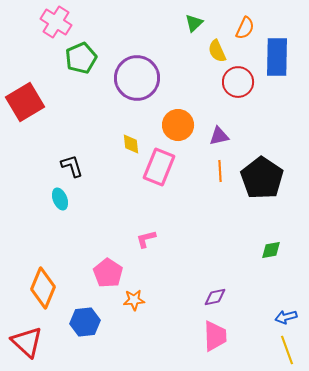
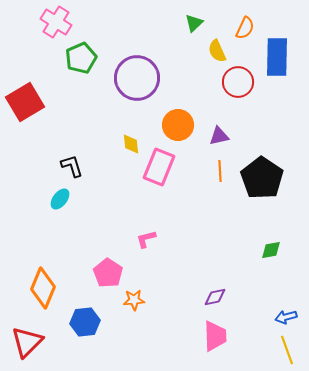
cyan ellipse: rotated 60 degrees clockwise
red triangle: rotated 32 degrees clockwise
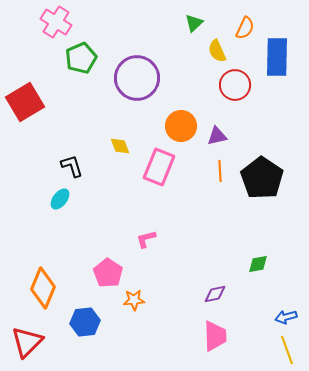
red circle: moved 3 px left, 3 px down
orange circle: moved 3 px right, 1 px down
purple triangle: moved 2 px left
yellow diamond: moved 11 px left, 2 px down; rotated 15 degrees counterclockwise
green diamond: moved 13 px left, 14 px down
purple diamond: moved 3 px up
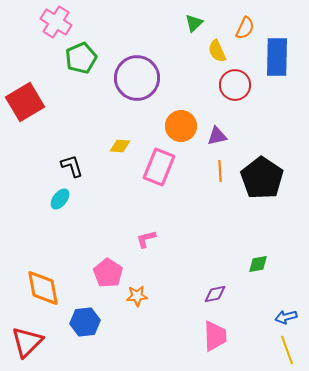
yellow diamond: rotated 65 degrees counterclockwise
orange diamond: rotated 33 degrees counterclockwise
orange star: moved 3 px right, 4 px up
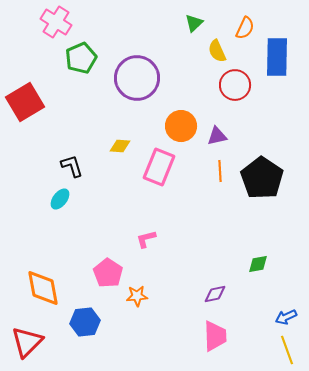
blue arrow: rotated 10 degrees counterclockwise
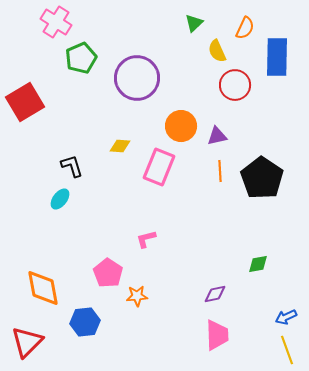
pink trapezoid: moved 2 px right, 1 px up
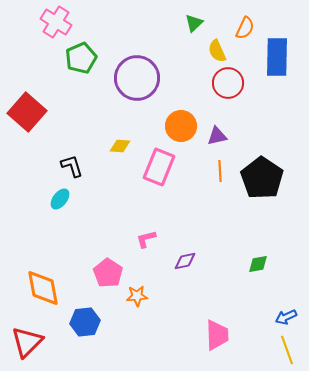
red circle: moved 7 px left, 2 px up
red square: moved 2 px right, 10 px down; rotated 18 degrees counterclockwise
purple diamond: moved 30 px left, 33 px up
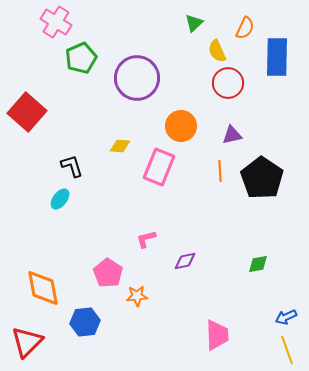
purple triangle: moved 15 px right, 1 px up
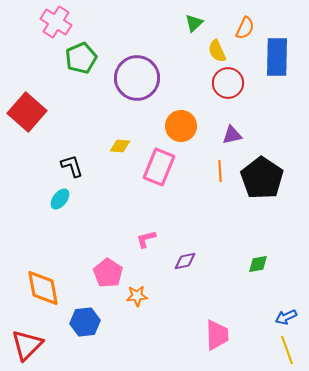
red triangle: moved 3 px down
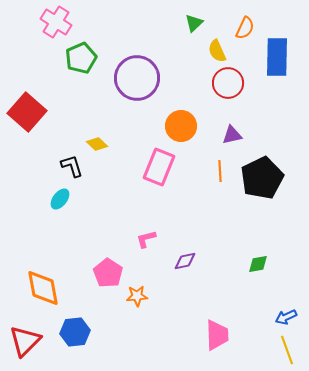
yellow diamond: moved 23 px left, 2 px up; rotated 40 degrees clockwise
black pentagon: rotated 12 degrees clockwise
blue hexagon: moved 10 px left, 10 px down
red triangle: moved 2 px left, 4 px up
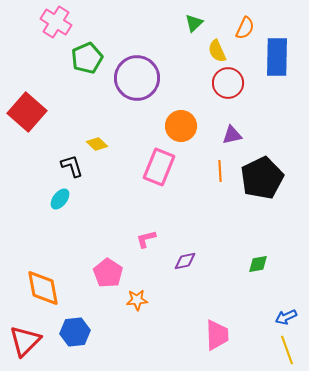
green pentagon: moved 6 px right
orange star: moved 4 px down
